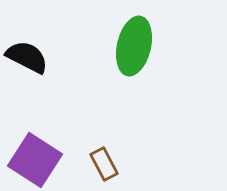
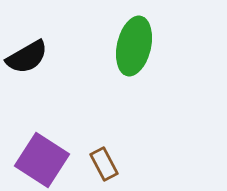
black semicircle: rotated 123 degrees clockwise
purple square: moved 7 px right
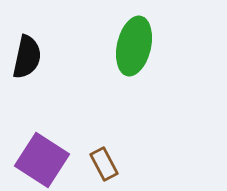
black semicircle: rotated 48 degrees counterclockwise
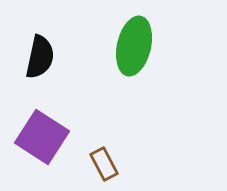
black semicircle: moved 13 px right
purple square: moved 23 px up
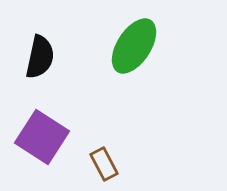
green ellipse: rotated 20 degrees clockwise
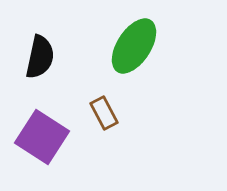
brown rectangle: moved 51 px up
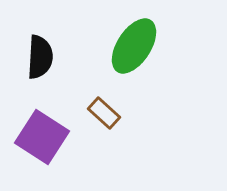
black semicircle: rotated 9 degrees counterclockwise
brown rectangle: rotated 20 degrees counterclockwise
